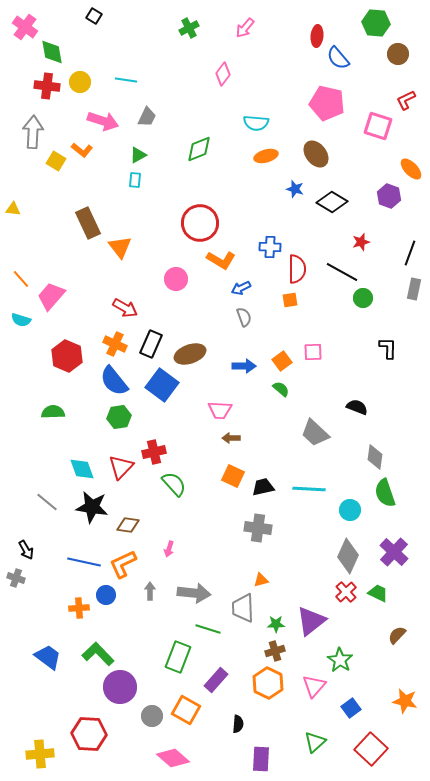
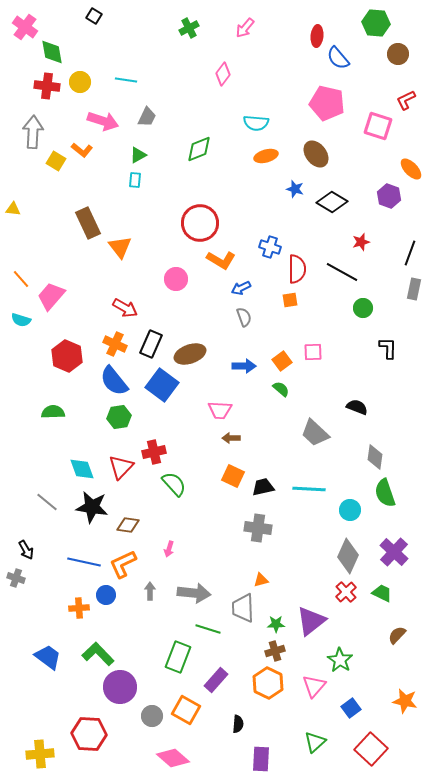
blue cross at (270, 247): rotated 15 degrees clockwise
green circle at (363, 298): moved 10 px down
green trapezoid at (378, 593): moved 4 px right
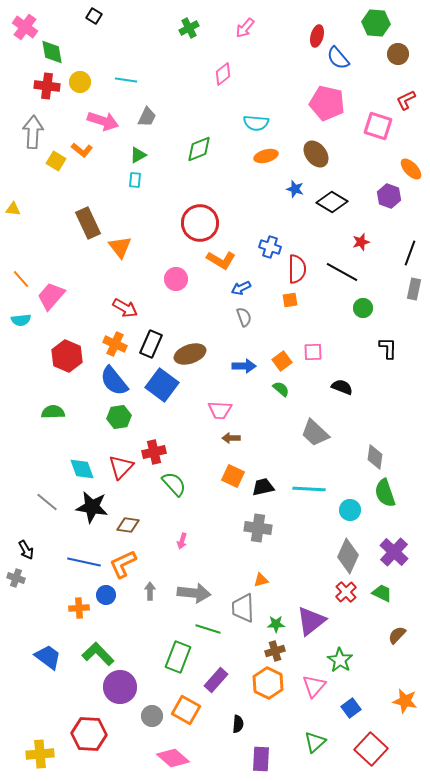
red ellipse at (317, 36): rotated 10 degrees clockwise
pink diamond at (223, 74): rotated 15 degrees clockwise
cyan semicircle at (21, 320): rotated 24 degrees counterclockwise
black semicircle at (357, 407): moved 15 px left, 20 px up
pink arrow at (169, 549): moved 13 px right, 8 px up
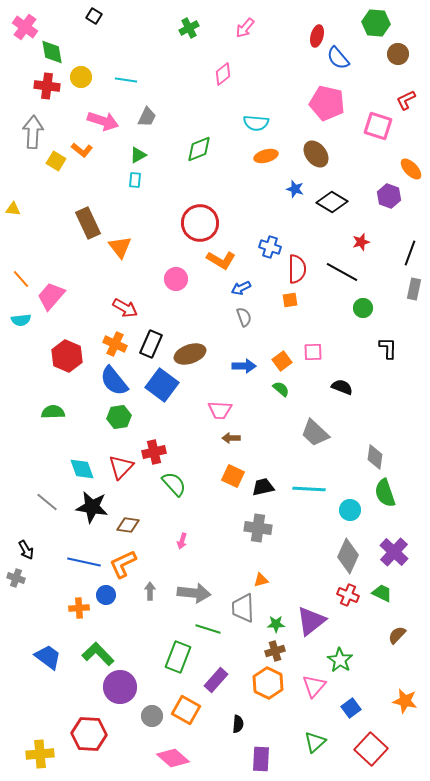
yellow circle at (80, 82): moved 1 px right, 5 px up
red cross at (346, 592): moved 2 px right, 3 px down; rotated 25 degrees counterclockwise
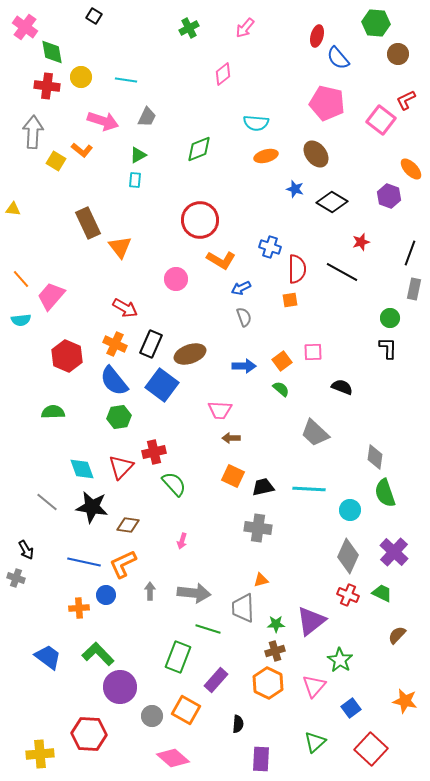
pink square at (378, 126): moved 3 px right, 6 px up; rotated 20 degrees clockwise
red circle at (200, 223): moved 3 px up
green circle at (363, 308): moved 27 px right, 10 px down
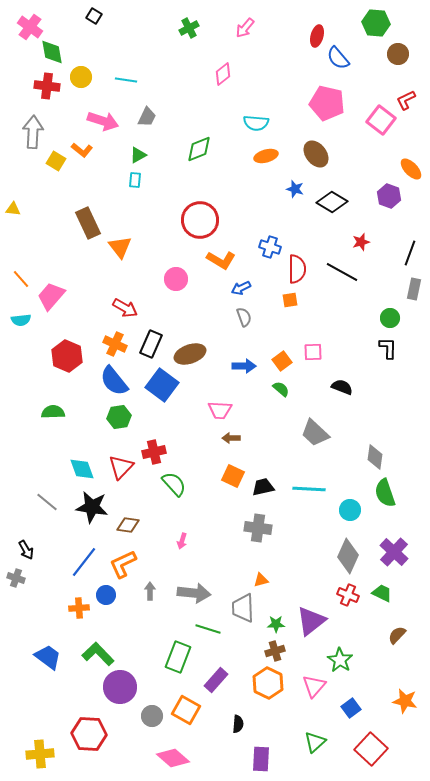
pink cross at (25, 27): moved 5 px right
blue line at (84, 562): rotated 64 degrees counterclockwise
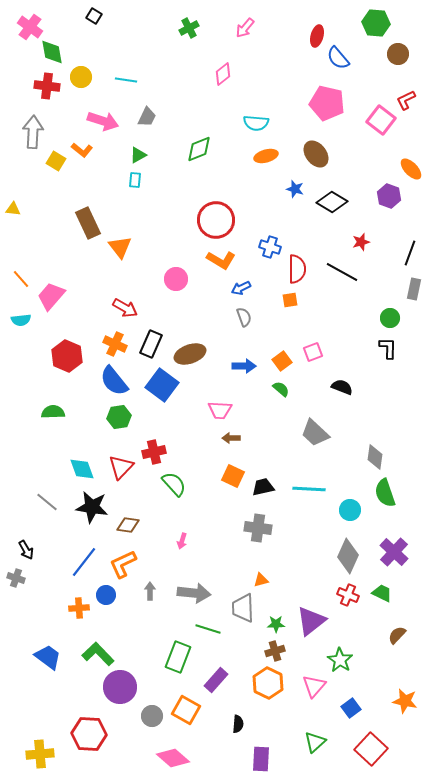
red circle at (200, 220): moved 16 px right
pink square at (313, 352): rotated 18 degrees counterclockwise
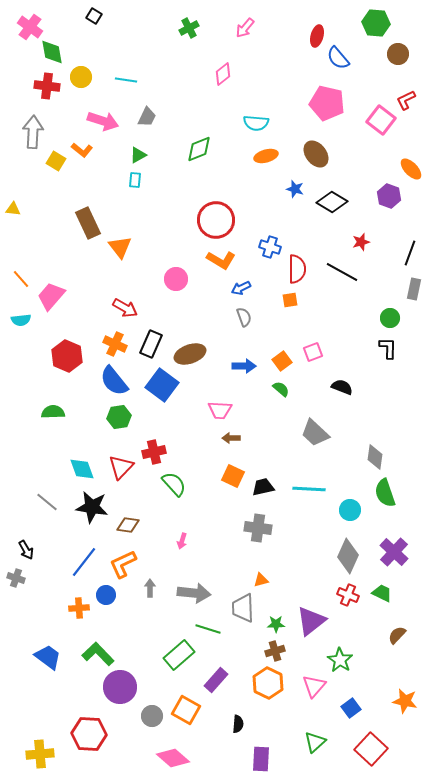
gray arrow at (150, 591): moved 3 px up
green rectangle at (178, 657): moved 1 px right, 2 px up; rotated 28 degrees clockwise
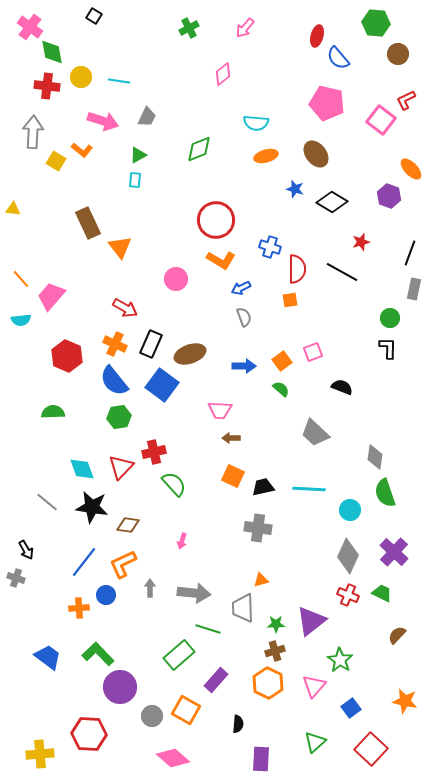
cyan line at (126, 80): moved 7 px left, 1 px down
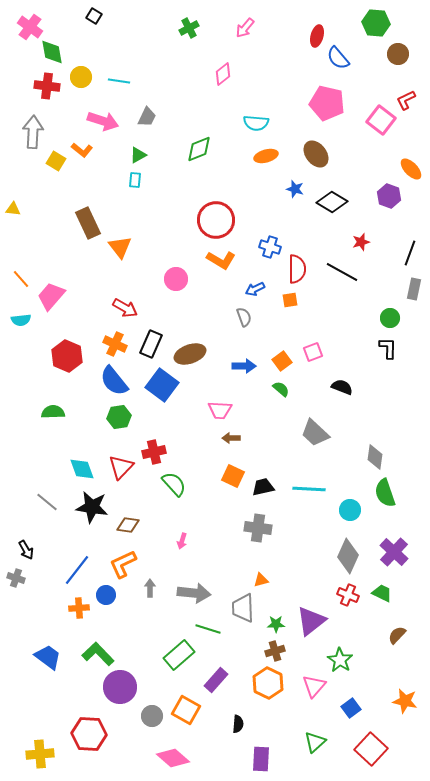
blue arrow at (241, 288): moved 14 px right, 1 px down
blue line at (84, 562): moved 7 px left, 8 px down
